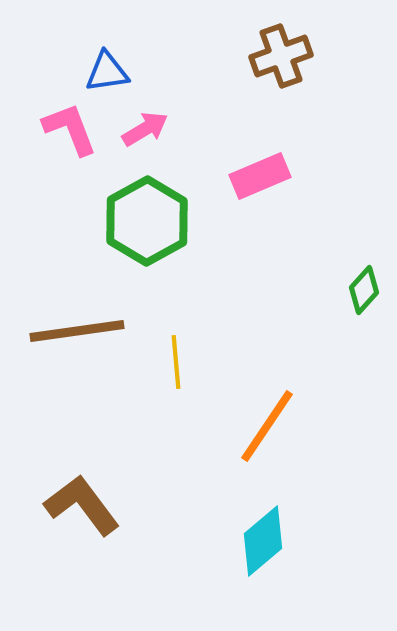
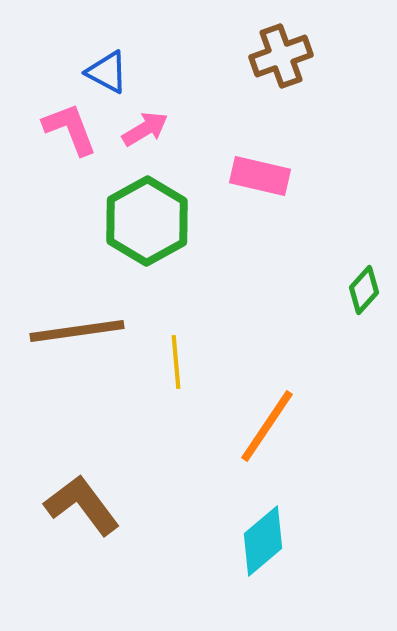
blue triangle: rotated 36 degrees clockwise
pink rectangle: rotated 36 degrees clockwise
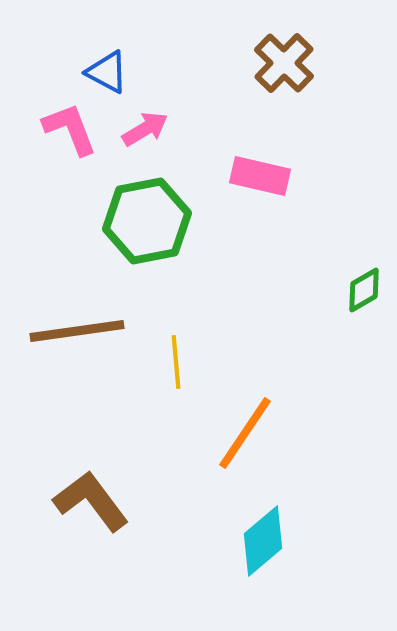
brown cross: moved 3 px right, 7 px down; rotated 26 degrees counterclockwise
green hexagon: rotated 18 degrees clockwise
green diamond: rotated 18 degrees clockwise
orange line: moved 22 px left, 7 px down
brown L-shape: moved 9 px right, 4 px up
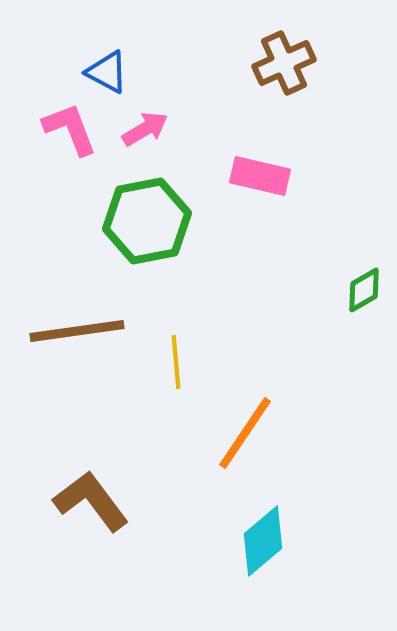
brown cross: rotated 22 degrees clockwise
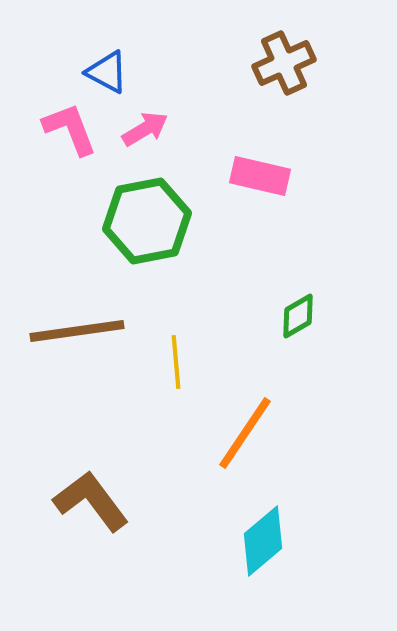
green diamond: moved 66 px left, 26 px down
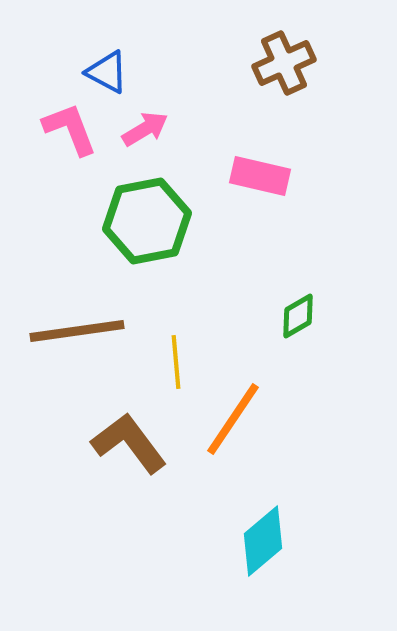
orange line: moved 12 px left, 14 px up
brown L-shape: moved 38 px right, 58 px up
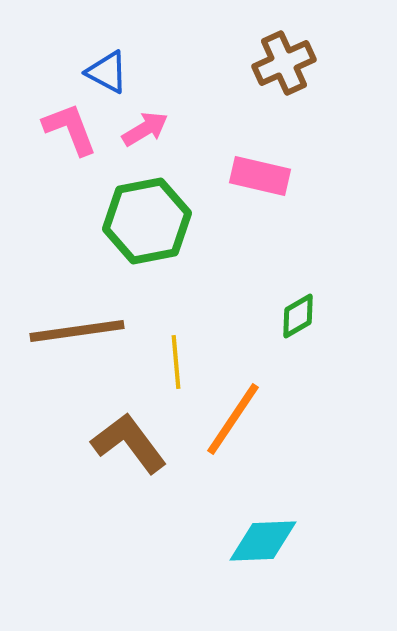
cyan diamond: rotated 38 degrees clockwise
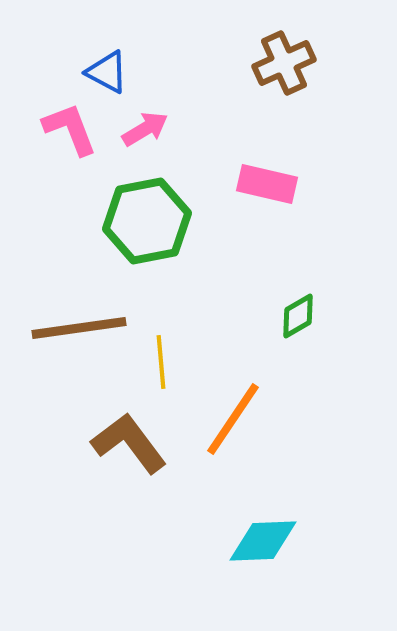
pink rectangle: moved 7 px right, 8 px down
brown line: moved 2 px right, 3 px up
yellow line: moved 15 px left
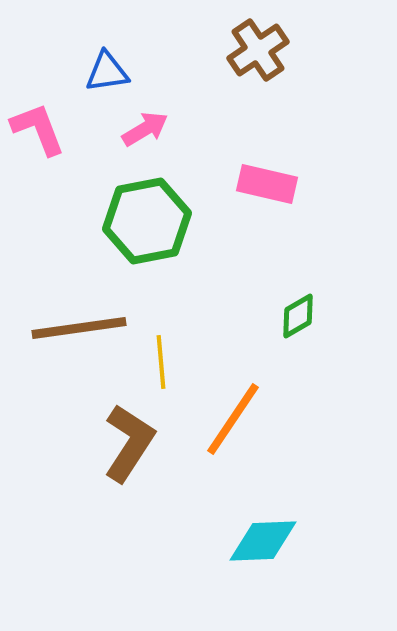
brown cross: moved 26 px left, 13 px up; rotated 10 degrees counterclockwise
blue triangle: rotated 36 degrees counterclockwise
pink L-shape: moved 32 px left
brown L-shape: rotated 70 degrees clockwise
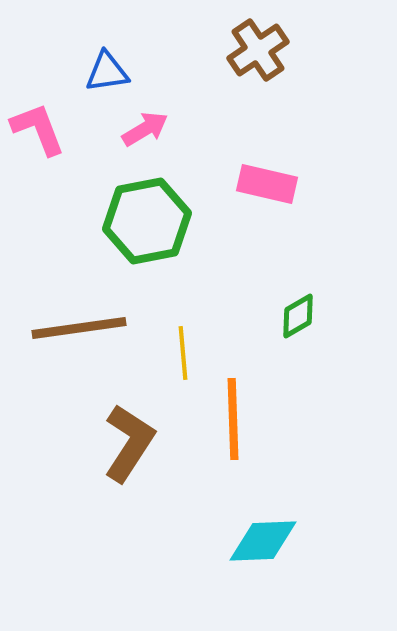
yellow line: moved 22 px right, 9 px up
orange line: rotated 36 degrees counterclockwise
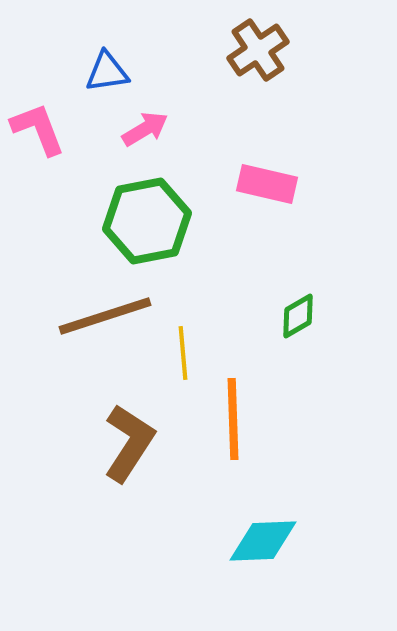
brown line: moved 26 px right, 12 px up; rotated 10 degrees counterclockwise
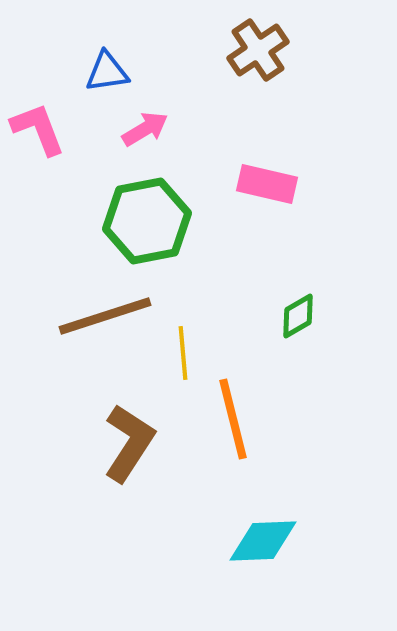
orange line: rotated 12 degrees counterclockwise
